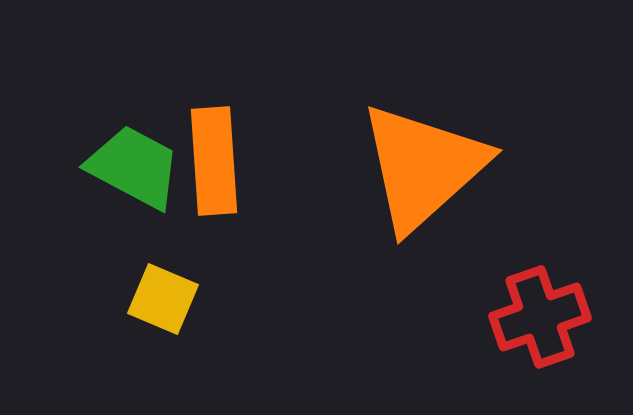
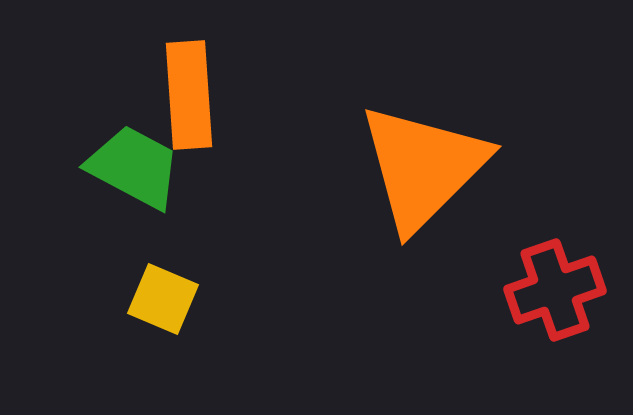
orange rectangle: moved 25 px left, 66 px up
orange triangle: rotated 3 degrees counterclockwise
red cross: moved 15 px right, 27 px up
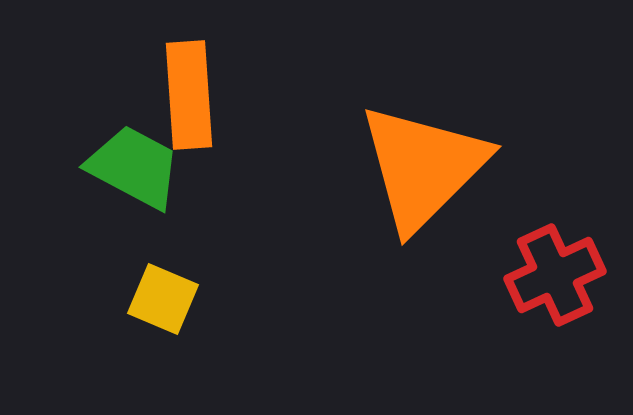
red cross: moved 15 px up; rotated 6 degrees counterclockwise
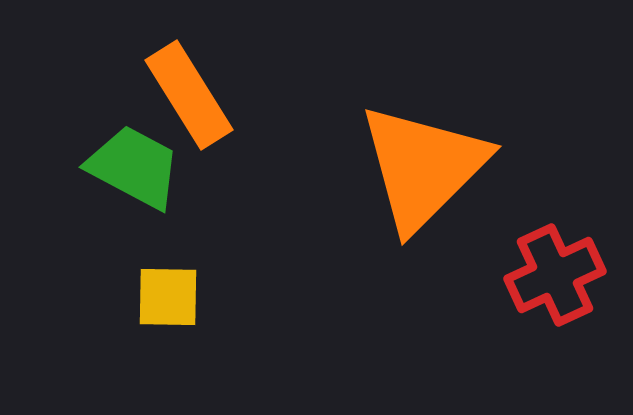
orange rectangle: rotated 28 degrees counterclockwise
yellow square: moved 5 px right, 2 px up; rotated 22 degrees counterclockwise
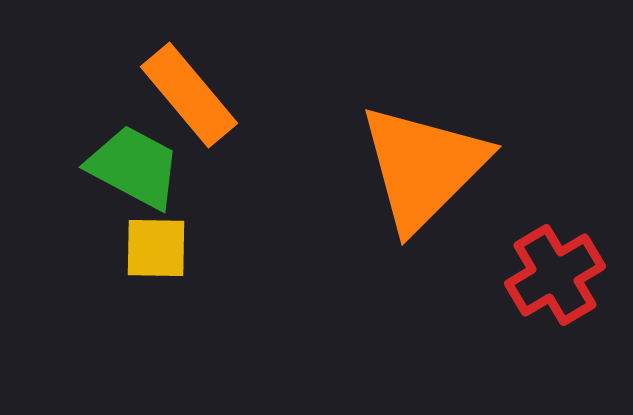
orange rectangle: rotated 8 degrees counterclockwise
red cross: rotated 6 degrees counterclockwise
yellow square: moved 12 px left, 49 px up
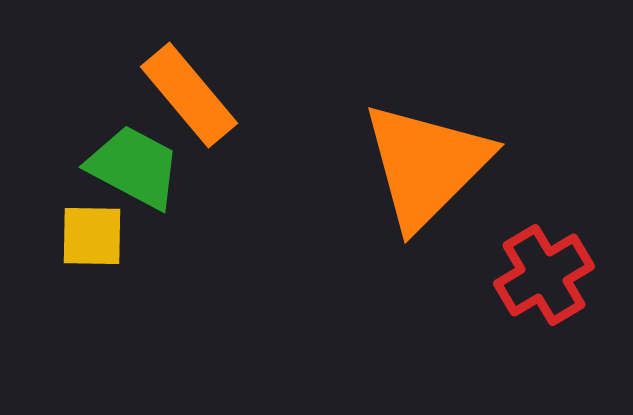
orange triangle: moved 3 px right, 2 px up
yellow square: moved 64 px left, 12 px up
red cross: moved 11 px left
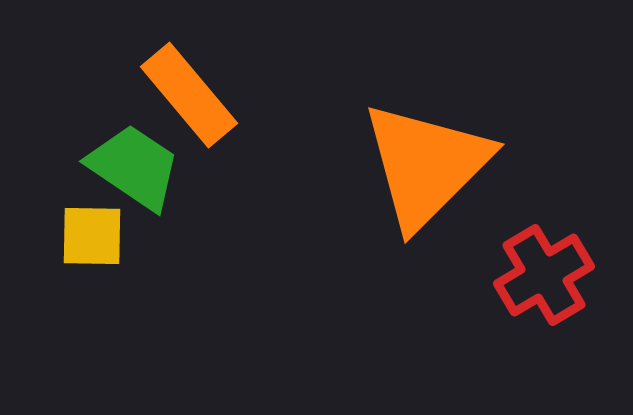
green trapezoid: rotated 6 degrees clockwise
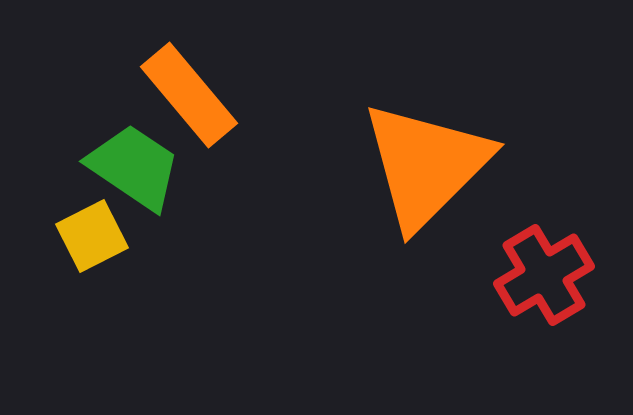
yellow square: rotated 28 degrees counterclockwise
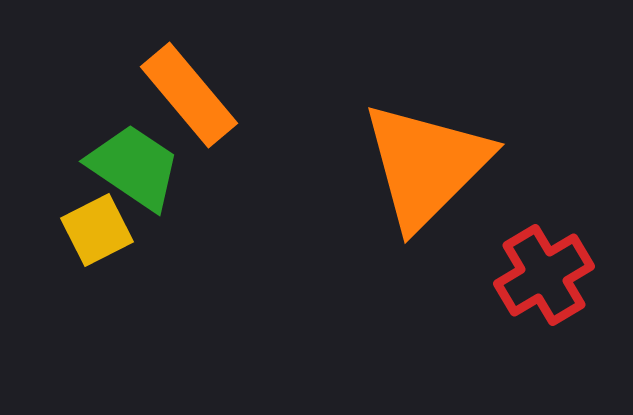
yellow square: moved 5 px right, 6 px up
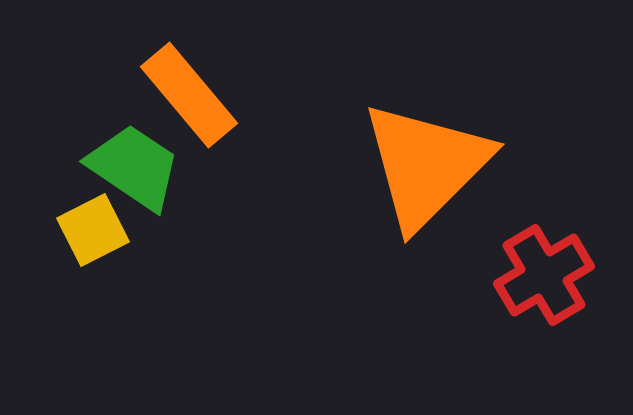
yellow square: moved 4 px left
